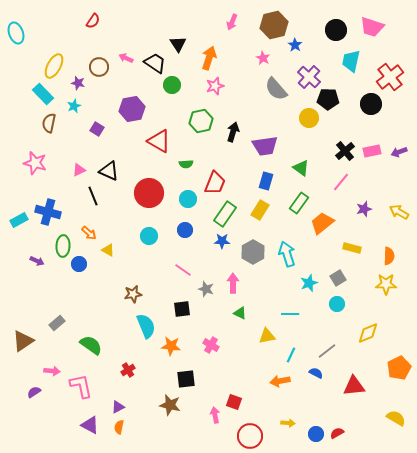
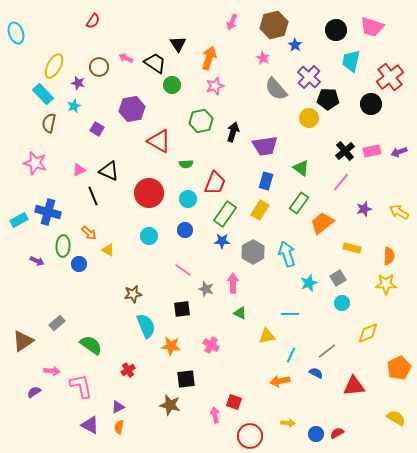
cyan circle at (337, 304): moved 5 px right, 1 px up
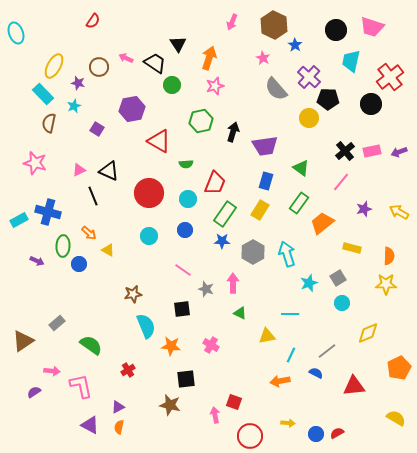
brown hexagon at (274, 25): rotated 20 degrees counterclockwise
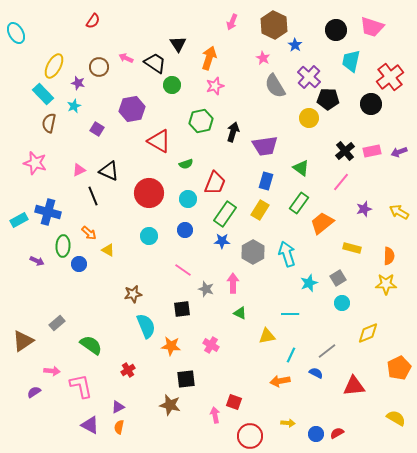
cyan ellipse at (16, 33): rotated 10 degrees counterclockwise
gray semicircle at (276, 89): moved 1 px left, 3 px up; rotated 10 degrees clockwise
green semicircle at (186, 164): rotated 16 degrees counterclockwise
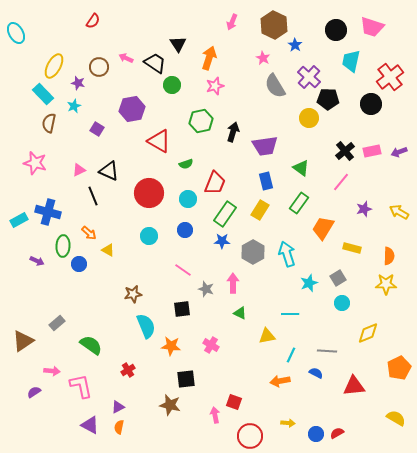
blue rectangle at (266, 181): rotated 30 degrees counterclockwise
orange trapezoid at (322, 223): moved 1 px right, 5 px down; rotated 20 degrees counterclockwise
gray line at (327, 351): rotated 42 degrees clockwise
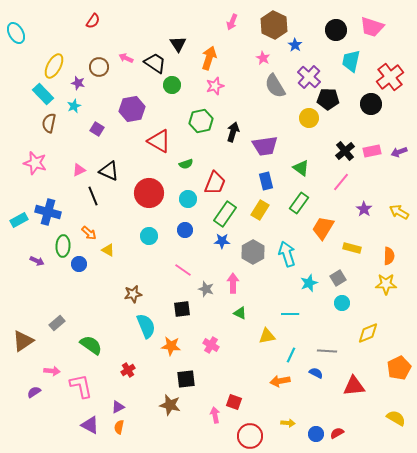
purple star at (364, 209): rotated 21 degrees counterclockwise
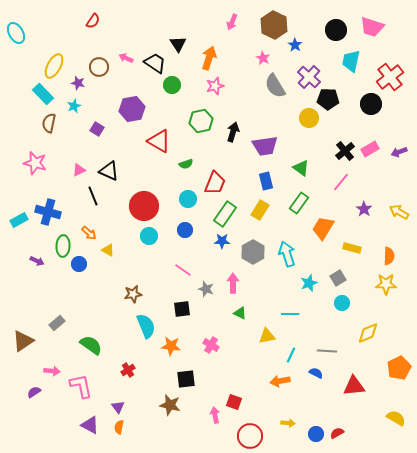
pink rectangle at (372, 151): moved 2 px left, 2 px up; rotated 18 degrees counterclockwise
red circle at (149, 193): moved 5 px left, 13 px down
purple triangle at (118, 407): rotated 40 degrees counterclockwise
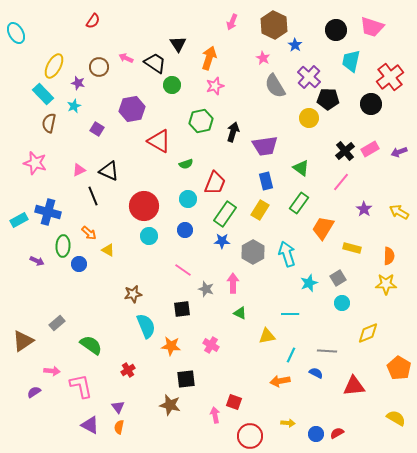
orange pentagon at (399, 368): rotated 15 degrees counterclockwise
